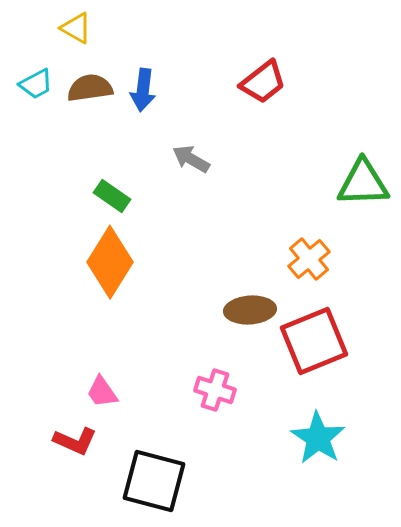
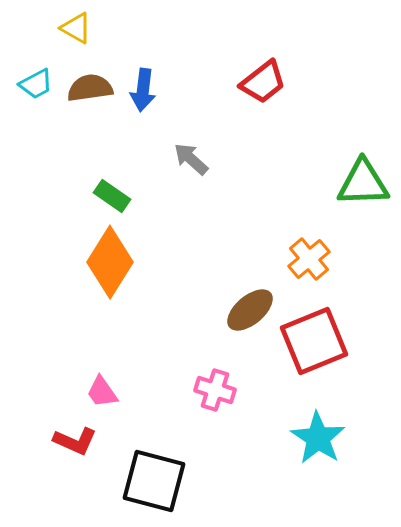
gray arrow: rotated 12 degrees clockwise
brown ellipse: rotated 36 degrees counterclockwise
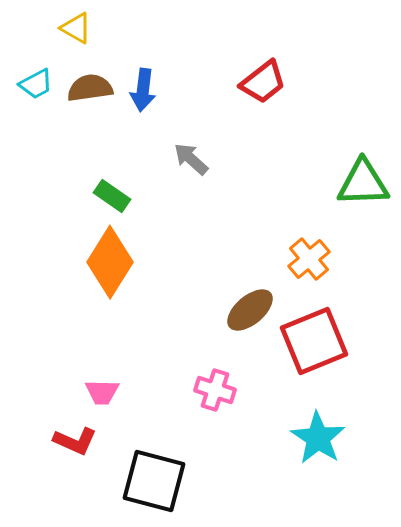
pink trapezoid: rotated 54 degrees counterclockwise
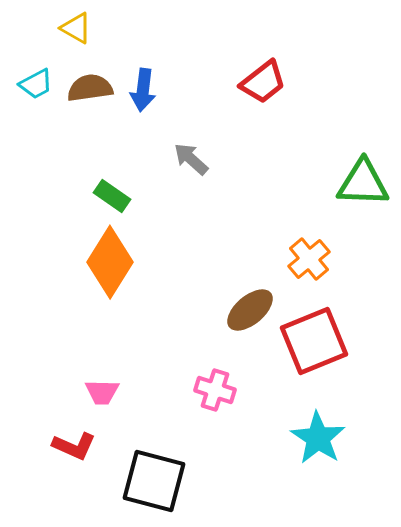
green triangle: rotated 4 degrees clockwise
red L-shape: moved 1 px left, 5 px down
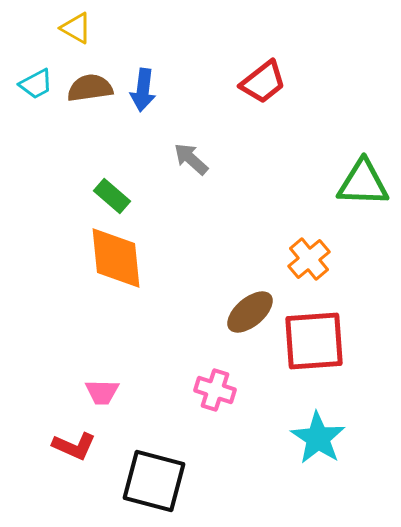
green rectangle: rotated 6 degrees clockwise
orange diamond: moved 6 px right, 4 px up; rotated 38 degrees counterclockwise
brown ellipse: moved 2 px down
red square: rotated 18 degrees clockwise
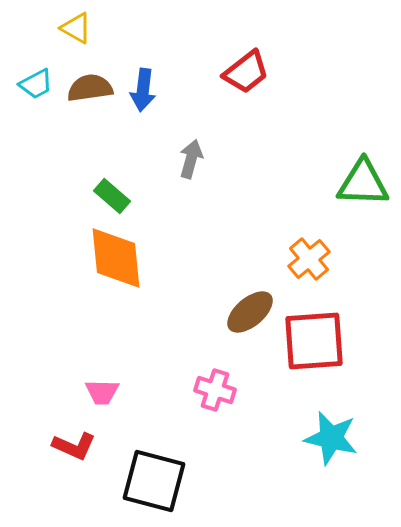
red trapezoid: moved 17 px left, 10 px up
gray arrow: rotated 63 degrees clockwise
cyan star: moved 13 px right; rotated 20 degrees counterclockwise
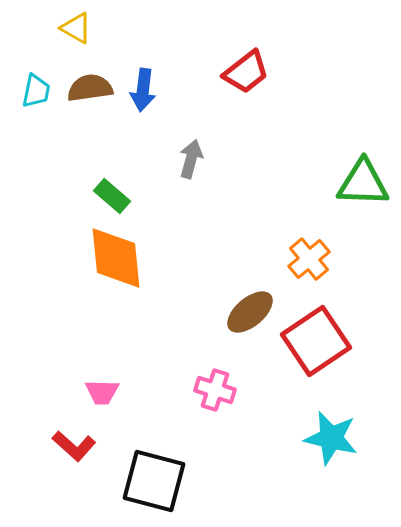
cyan trapezoid: moved 7 px down; rotated 51 degrees counterclockwise
red square: moved 2 px right; rotated 30 degrees counterclockwise
red L-shape: rotated 18 degrees clockwise
